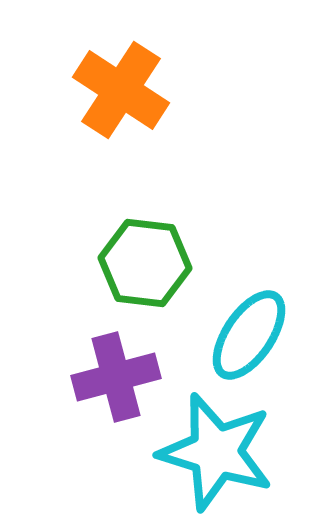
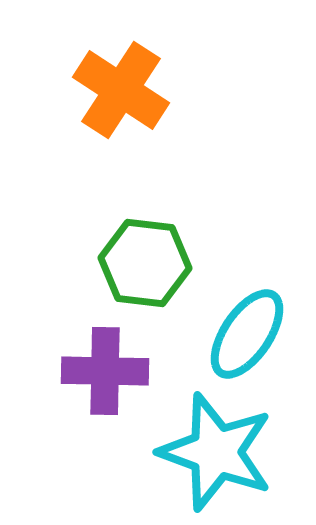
cyan ellipse: moved 2 px left, 1 px up
purple cross: moved 11 px left, 6 px up; rotated 16 degrees clockwise
cyan star: rotated 3 degrees clockwise
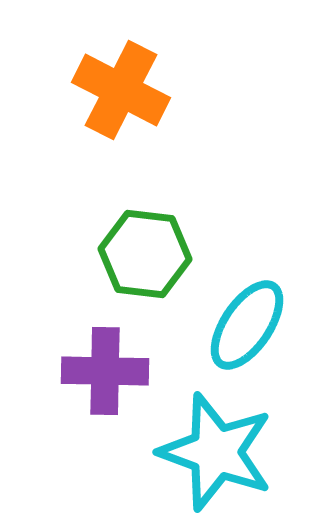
orange cross: rotated 6 degrees counterclockwise
green hexagon: moved 9 px up
cyan ellipse: moved 9 px up
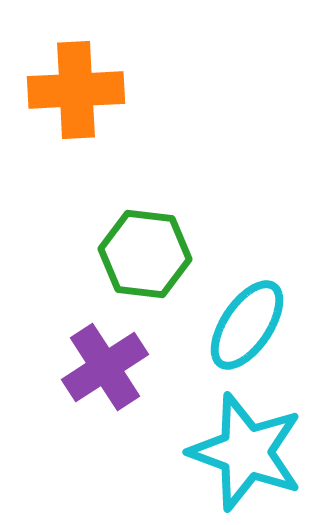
orange cross: moved 45 px left; rotated 30 degrees counterclockwise
purple cross: moved 4 px up; rotated 34 degrees counterclockwise
cyan star: moved 30 px right
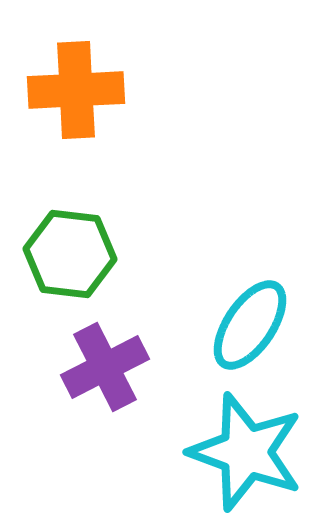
green hexagon: moved 75 px left
cyan ellipse: moved 3 px right
purple cross: rotated 6 degrees clockwise
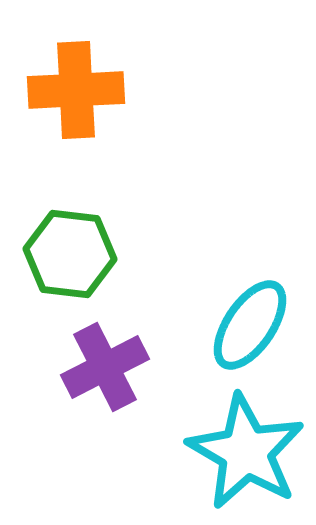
cyan star: rotated 10 degrees clockwise
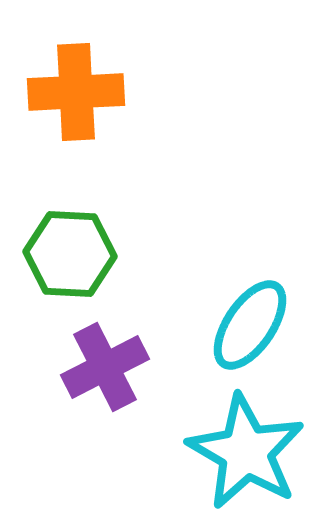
orange cross: moved 2 px down
green hexagon: rotated 4 degrees counterclockwise
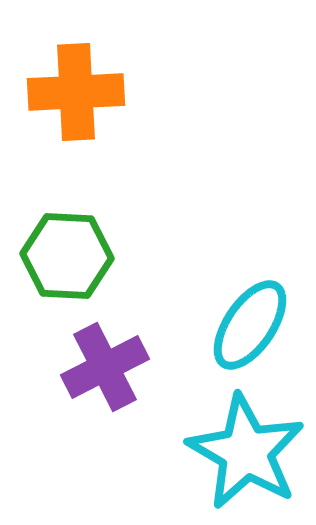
green hexagon: moved 3 px left, 2 px down
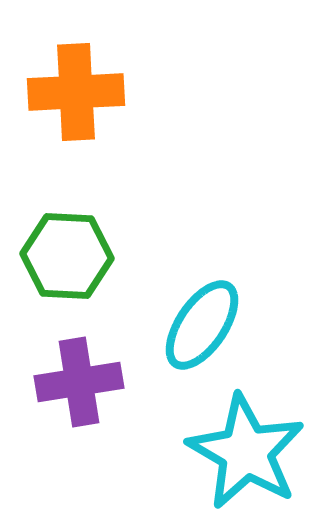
cyan ellipse: moved 48 px left
purple cross: moved 26 px left, 15 px down; rotated 18 degrees clockwise
